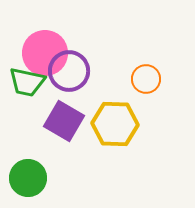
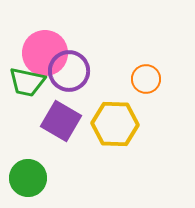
purple square: moved 3 px left
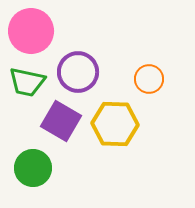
pink circle: moved 14 px left, 22 px up
purple circle: moved 9 px right, 1 px down
orange circle: moved 3 px right
green circle: moved 5 px right, 10 px up
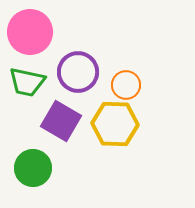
pink circle: moved 1 px left, 1 px down
orange circle: moved 23 px left, 6 px down
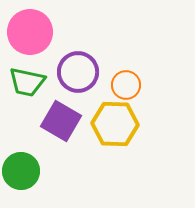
green circle: moved 12 px left, 3 px down
